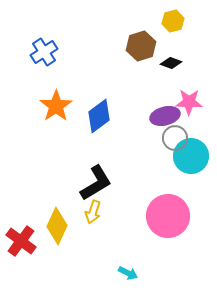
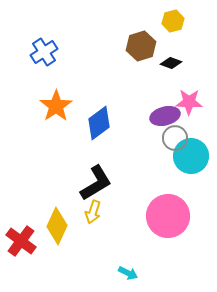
blue diamond: moved 7 px down
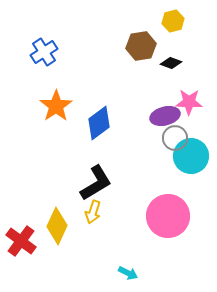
brown hexagon: rotated 8 degrees clockwise
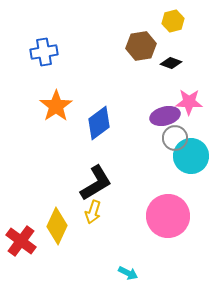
blue cross: rotated 24 degrees clockwise
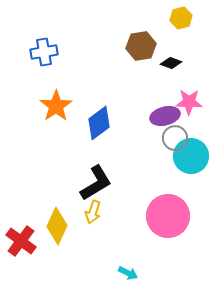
yellow hexagon: moved 8 px right, 3 px up
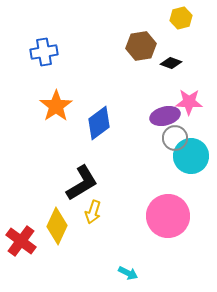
black L-shape: moved 14 px left
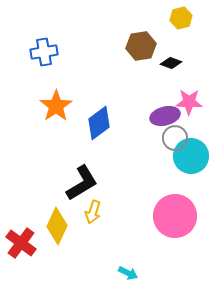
pink circle: moved 7 px right
red cross: moved 2 px down
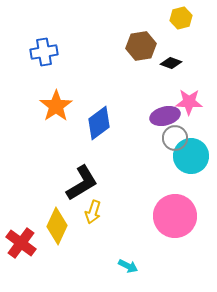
cyan arrow: moved 7 px up
